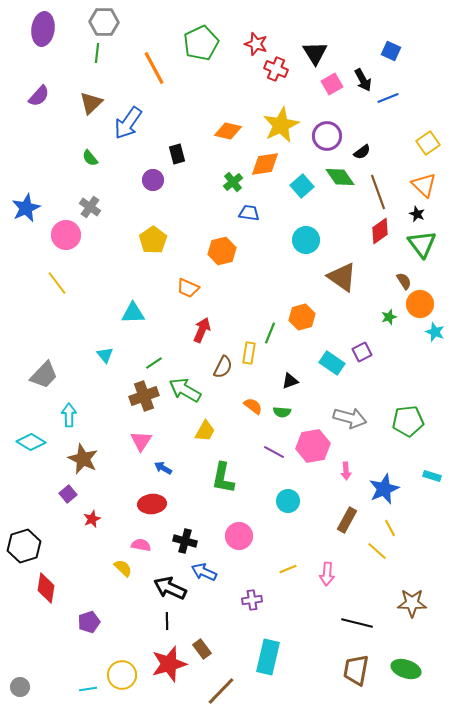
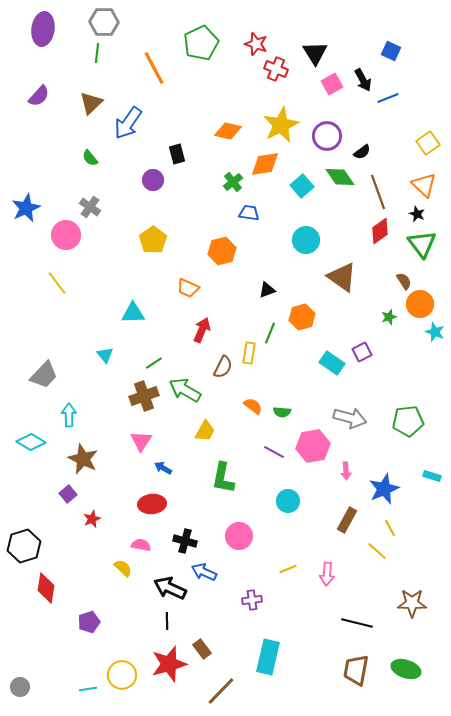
black triangle at (290, 381): moved 23 px left, 91 px up
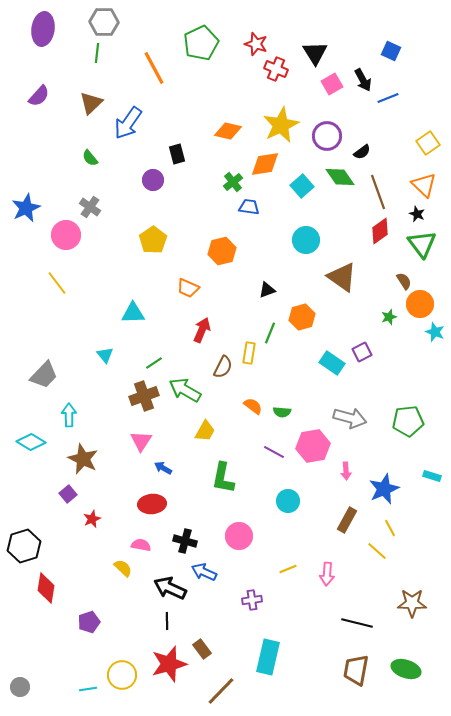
blue trapezoid at (249, 213): moved 6 px up
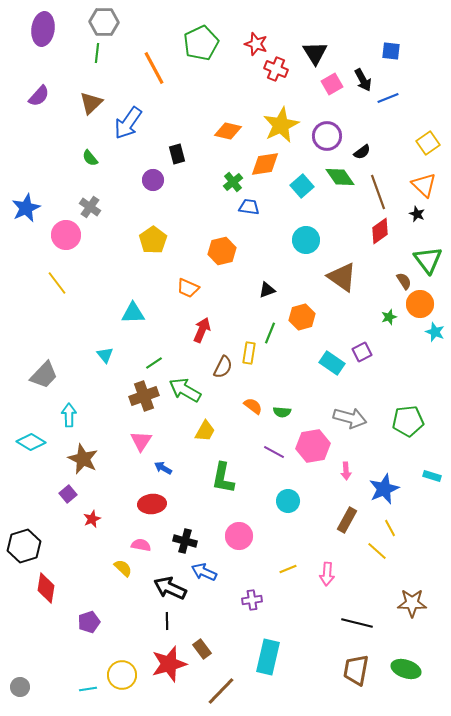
blue square at (391, 51): rotated 18 degrees counterclockwise
green triangle at (422, 244): moved 6 px right, 16 px down
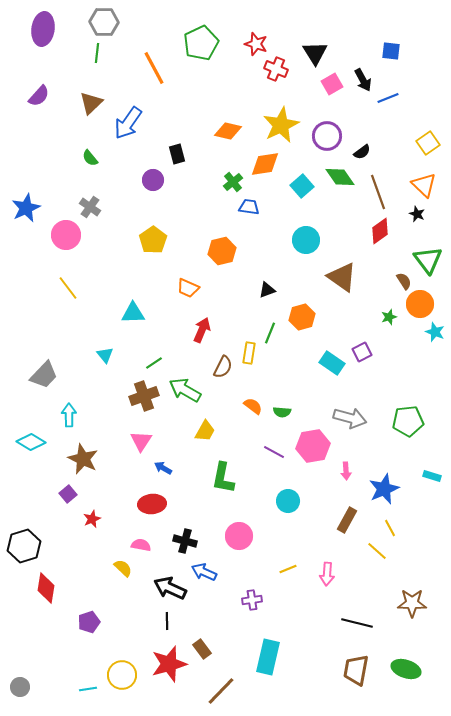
yellow line at (57, 283): moved 11 px right, 5 px down
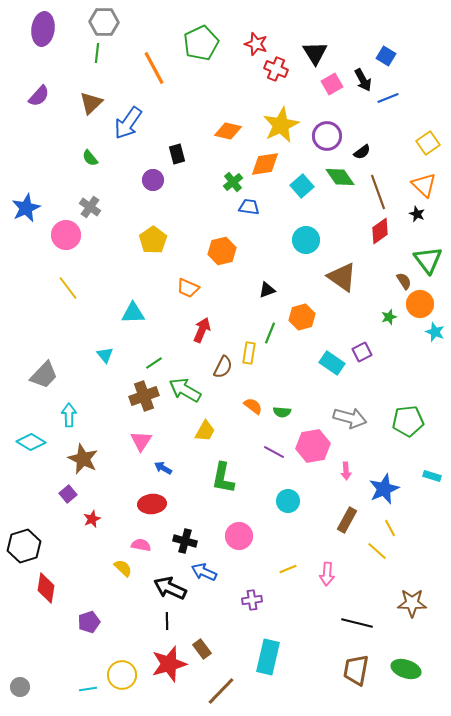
blue square at (391, 51): moved 5 px left, 5 px down; rotated 24 degrees clockwise
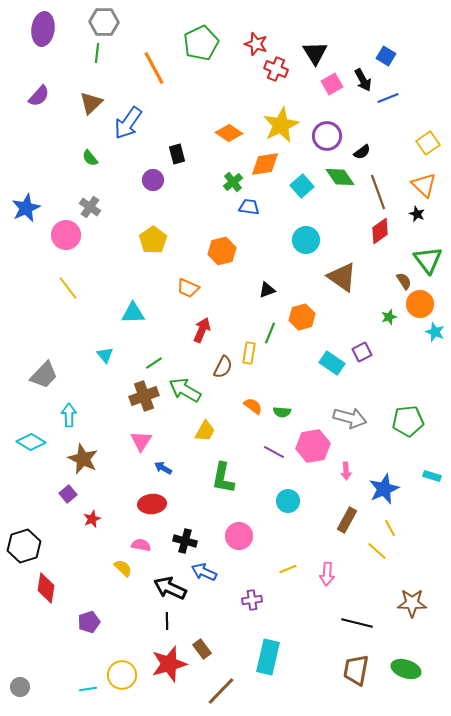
orange diamond at (228, 131): moved 1 px right, 2 px down; rotated 20 degrees clockwise
